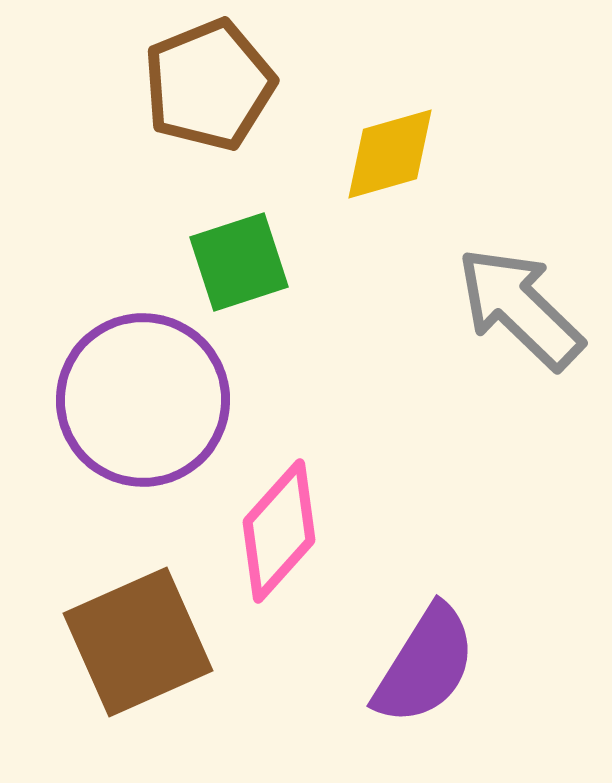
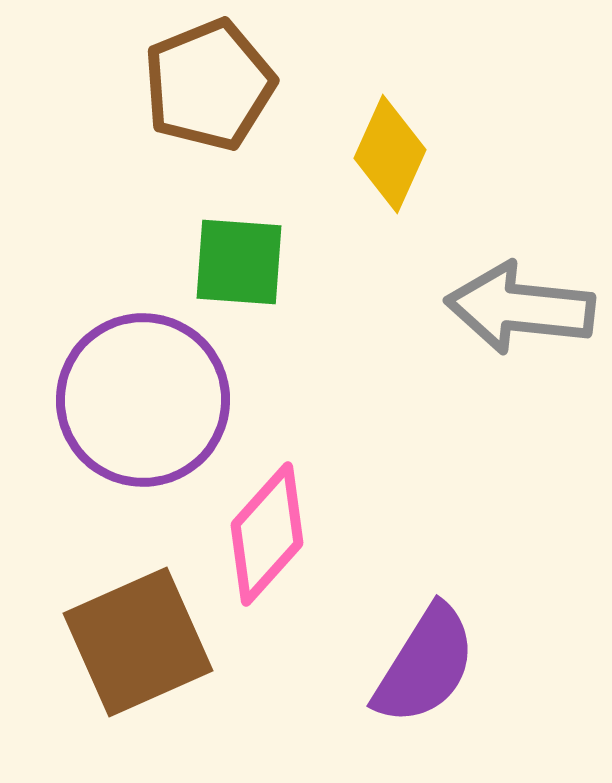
yellow diamond: rotated 50 degrees counterclockwise
green square: rotated 22 degrees clockwise
gray arrow: rotated 38 degrees counterclockwise
pink diamond: moved 12 px left, 3 px down
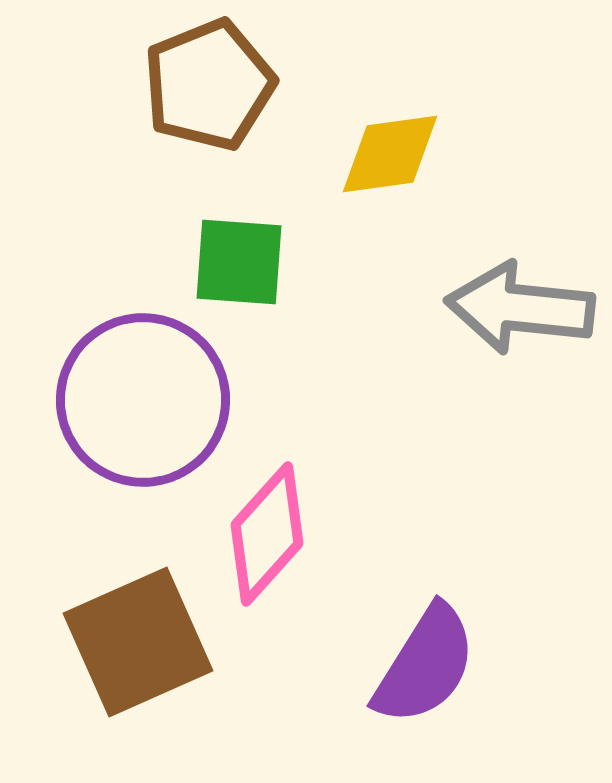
yellow diamond: rotated 58 degrees clockwise
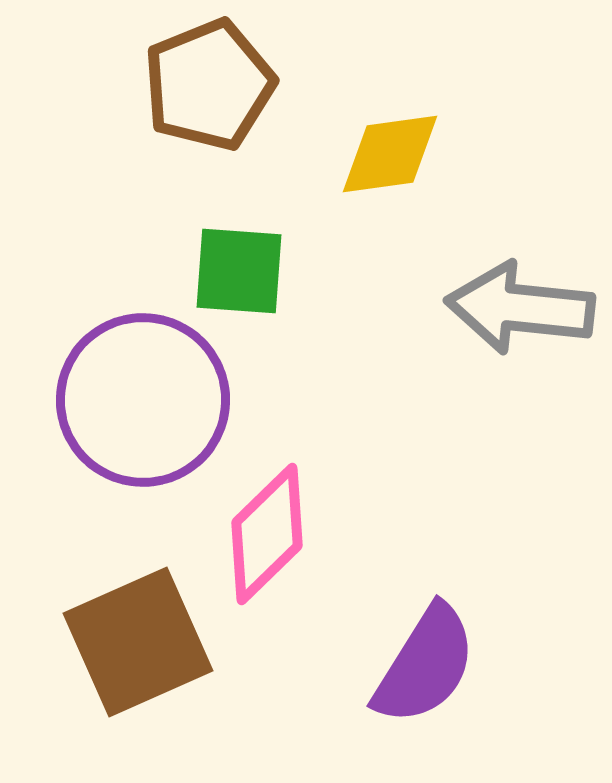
green square: moved 9 px down
pink diamond: rotated 4 degrees clockwise
